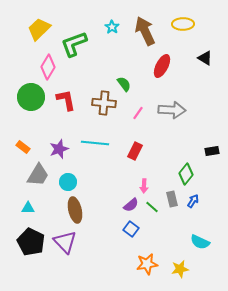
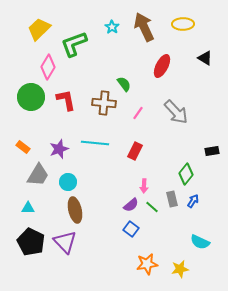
brown arrow: moved 1 px left, 4 px up
gray arrow: moved 4 px right, 2 px down; rotated 44 degrees clockwise
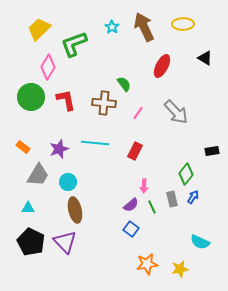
blue arrow: moved 4 px up
green line: rotated 24 degrees clockwise
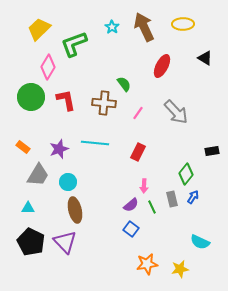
red rectangle: moved 3 px right, 1 px down
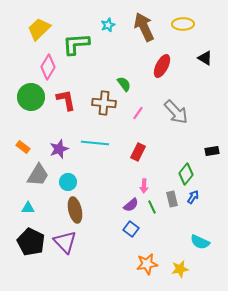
cyan star: moved 4 px left, 2 px up; rotated 16 degrees clockwise
green L-shape: moved 2 px right; rotated 16 degrees clockwise
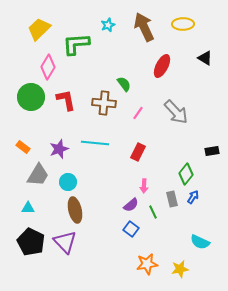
green line: moved 1 px right, 5 px down
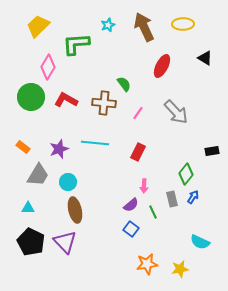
yellow trapezoid: moved 1 px left, 3 px up
red L-shape: rotated 50 degrees counterclockwise
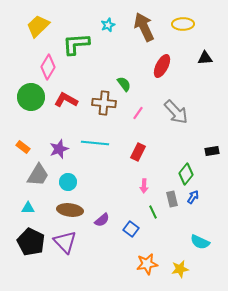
black triangle: rotated 35 degrees counterclockwise
purple semicircle: moved 29 px left, 15 px down
brown ellipse: moved 5 px left; rotated 70 degrees counterclockwise
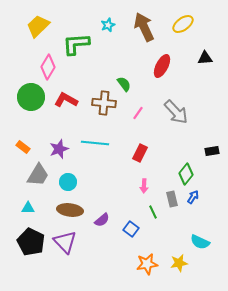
yellow ellipse: rotated 35 degrees counterclockwise
red rectangle: moved 2 px right, 1 px down
yellow star: moved 1 px left, 6 px up
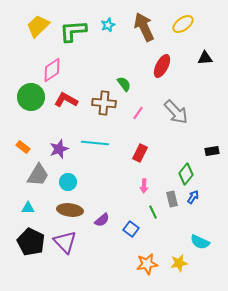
green L-shape: moved 3 px left, 13 px up
pink diamond: moved 4 px right, 3 px down; rotated 25 degrees clockwise
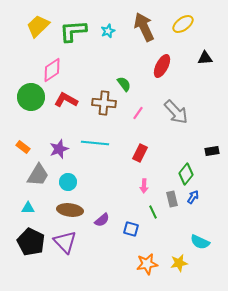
cyan star: moved 6 px down
blue square: rotated 21 degrees counterclockwise
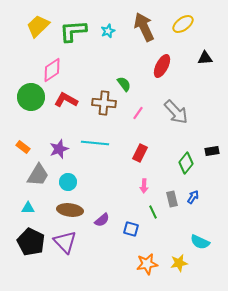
green diamond: moved 11 px up
